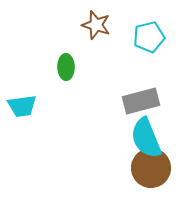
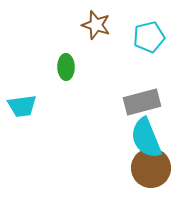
gray rectangle: moved 1 px right, 1 px down
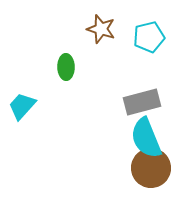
brown star: moved 5 px right, 4 px down
cyan trapezoid: rotated 140 degrees clockwise
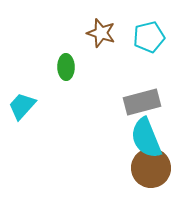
brown star: moved 4 px down
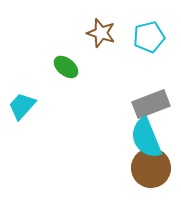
green ellipse: rotated 50 degrees counterclockwise
gray rectangle: moved 9 px right, 2 px down; rotated 6 degrees counterclockwise
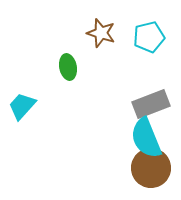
green ellipse: moved 2 px right; rotated 40 degrees clockwise
